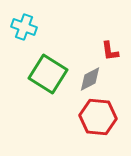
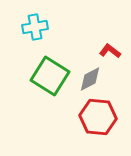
cyan cross: moved 11 px right; rotated 30 degrees counterclockwise
red L-shape: rotated 135 degrees clockwise
green square: moved 2 px right, 2 px down
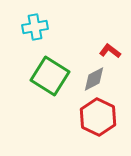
gray diamond: moved 4 px right
red hexagon: rotated 21 degrees clockwise
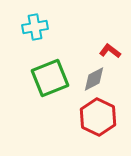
green square: moved 2 px down; rotated 36 degrees clockwise
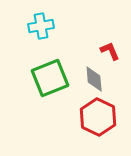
cyan cross: moved 6 px right, 1 px up
red L-shape: rotated 30 degrees clockwise
gray diamond: rotated 68 degrees counterclockwise
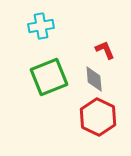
red L-shape: moved 5 px left, 1 px up
green square: moved 1 px left, 1 px up
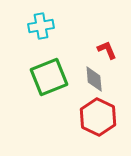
red L-shape: moved 2 px right
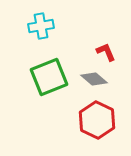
red L-shape: moved 1 px left, 2 px down
gray diamond: rotated 44 degrees counterclockwise
red hexagon: moved 1 px left, 3 px down
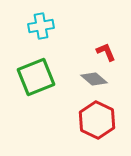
green square: moved 13 px left
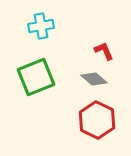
red L-shape: moved 2 px left, 1 px up
